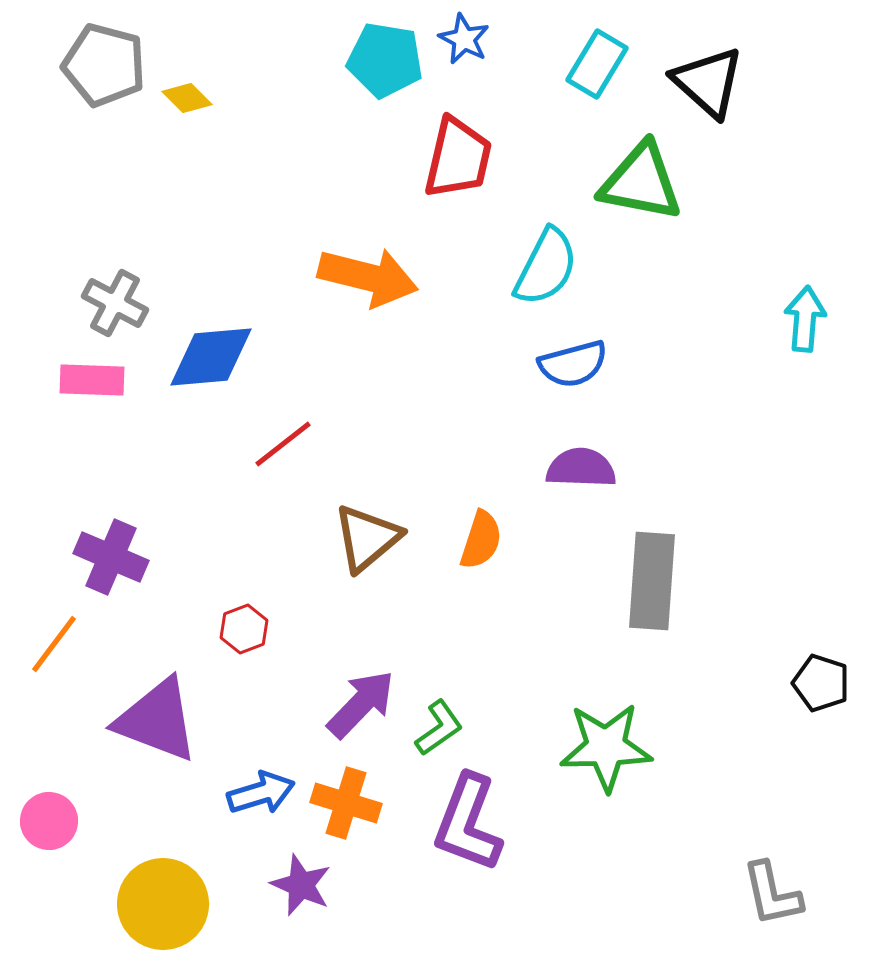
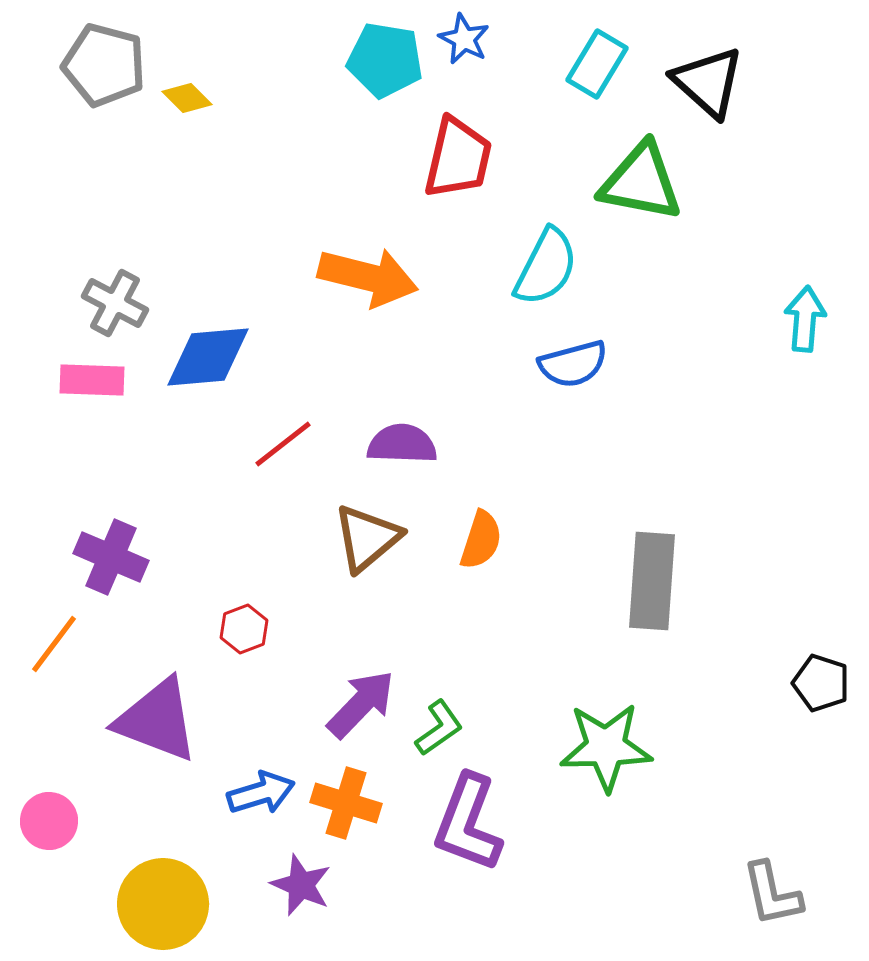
blue diamond: moved 3 px left
purple semicircle: moved 179 px left, 24 px up
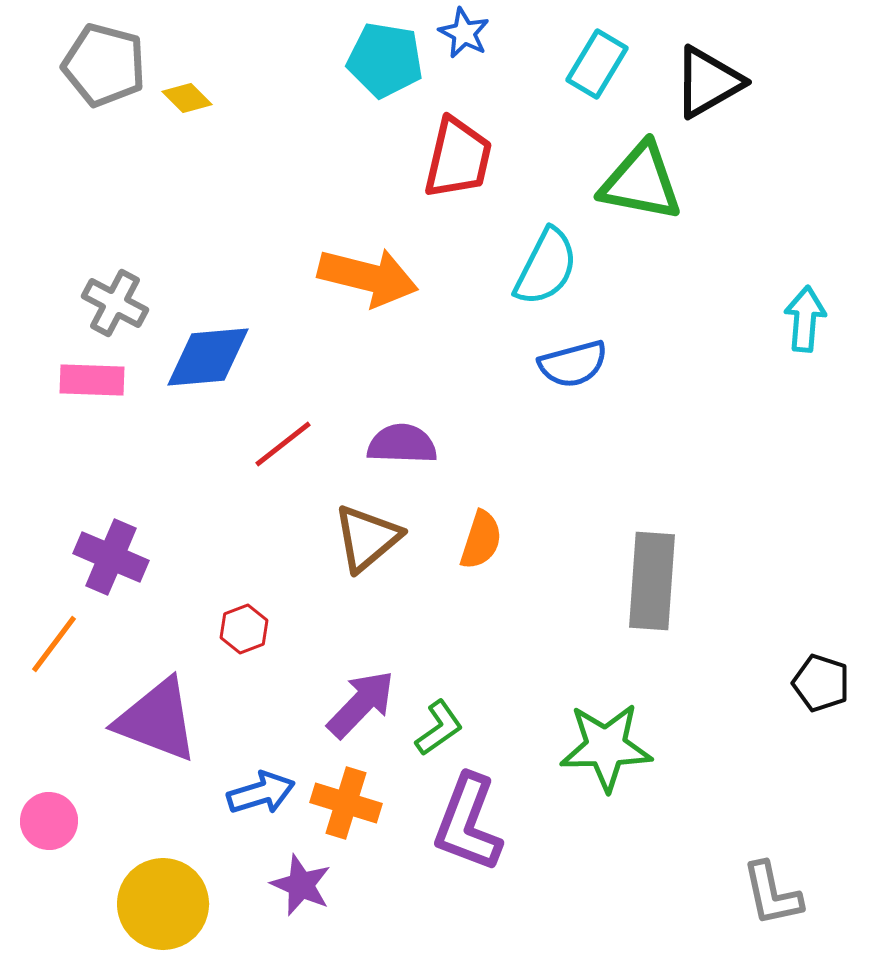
blue star: moved 6 px up
black triangle: rotated 48 degrees clockwise
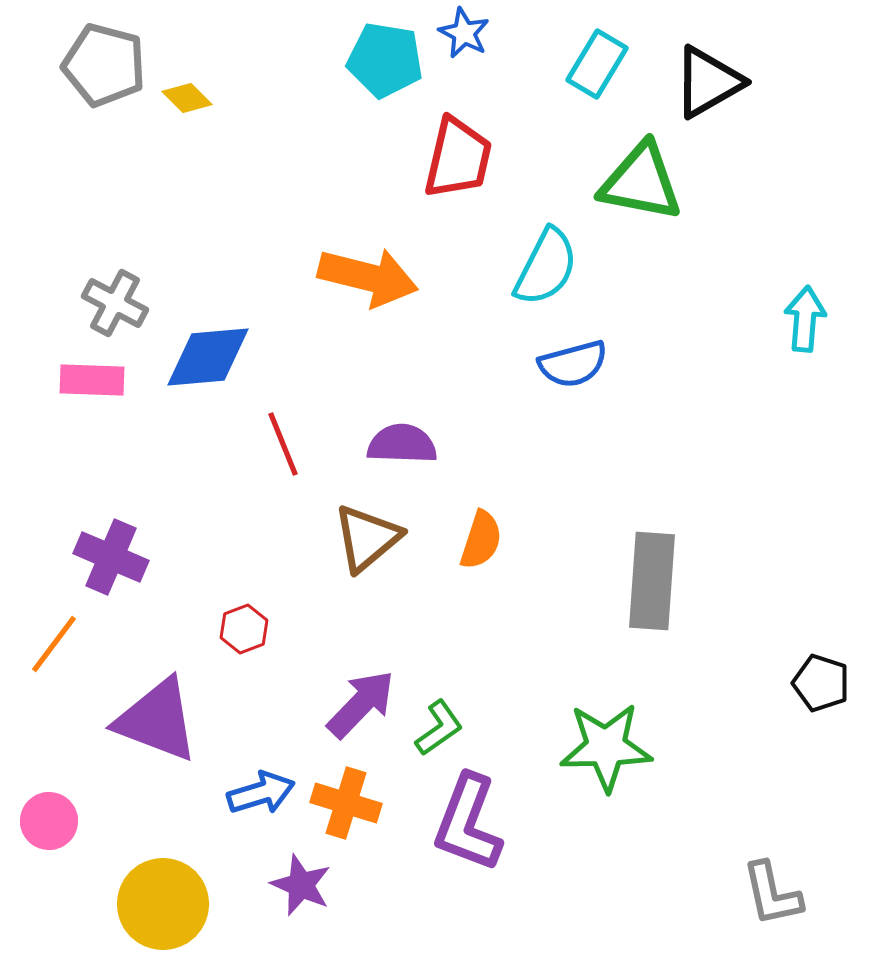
red line: rotated 74 degrees counterclockwise
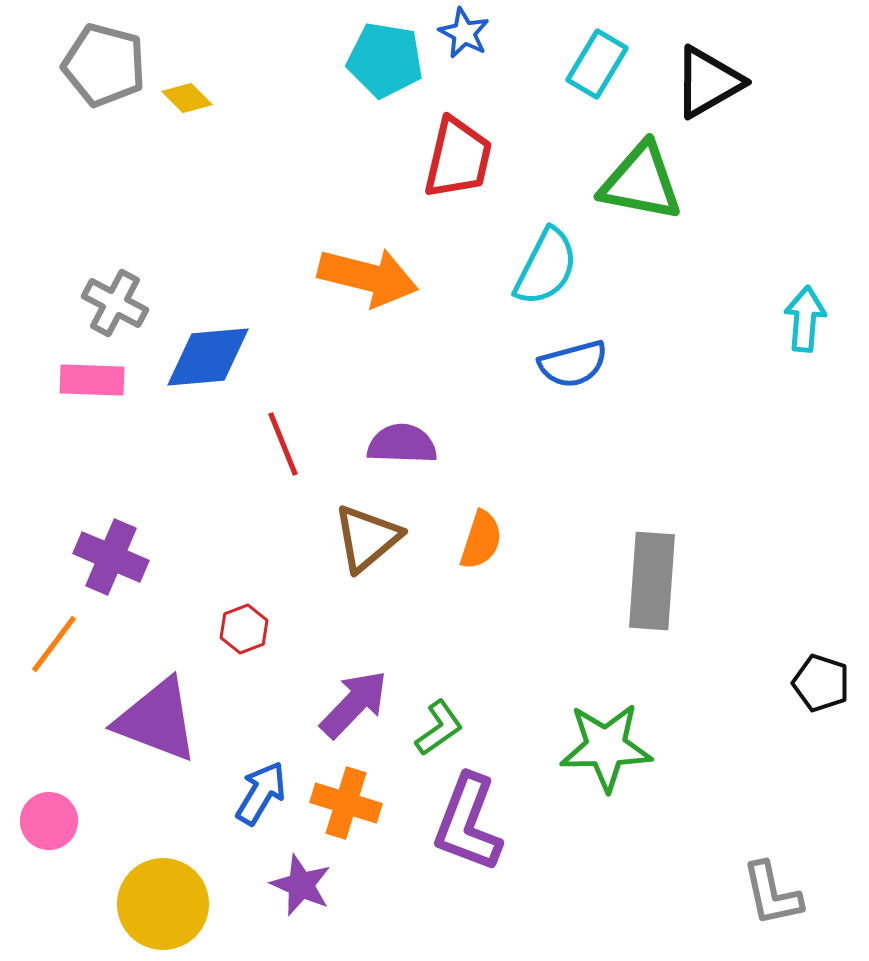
purple arrow: moved 7 px left
blue arrow: rotated 42 degrees counterclockwise
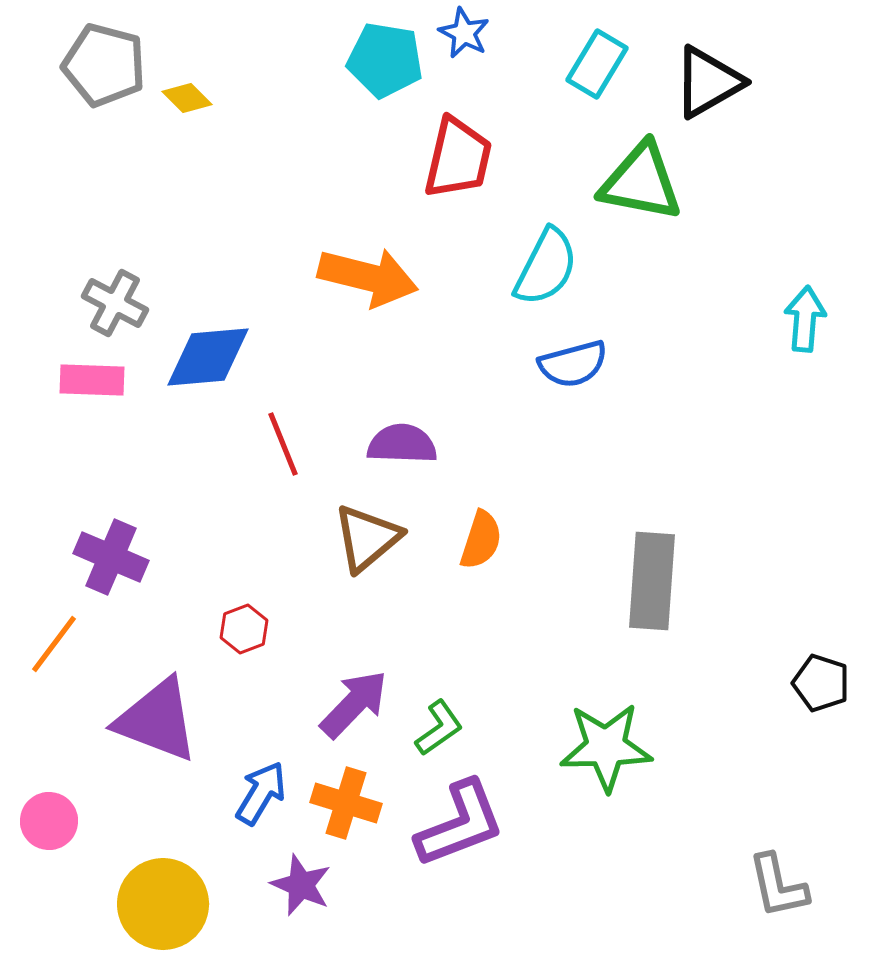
purple L-shape: moved 8 px left, 1 px down; rotated 132 degrees counterclockwise
gray L-shape: moved 6 px right, 8 px up
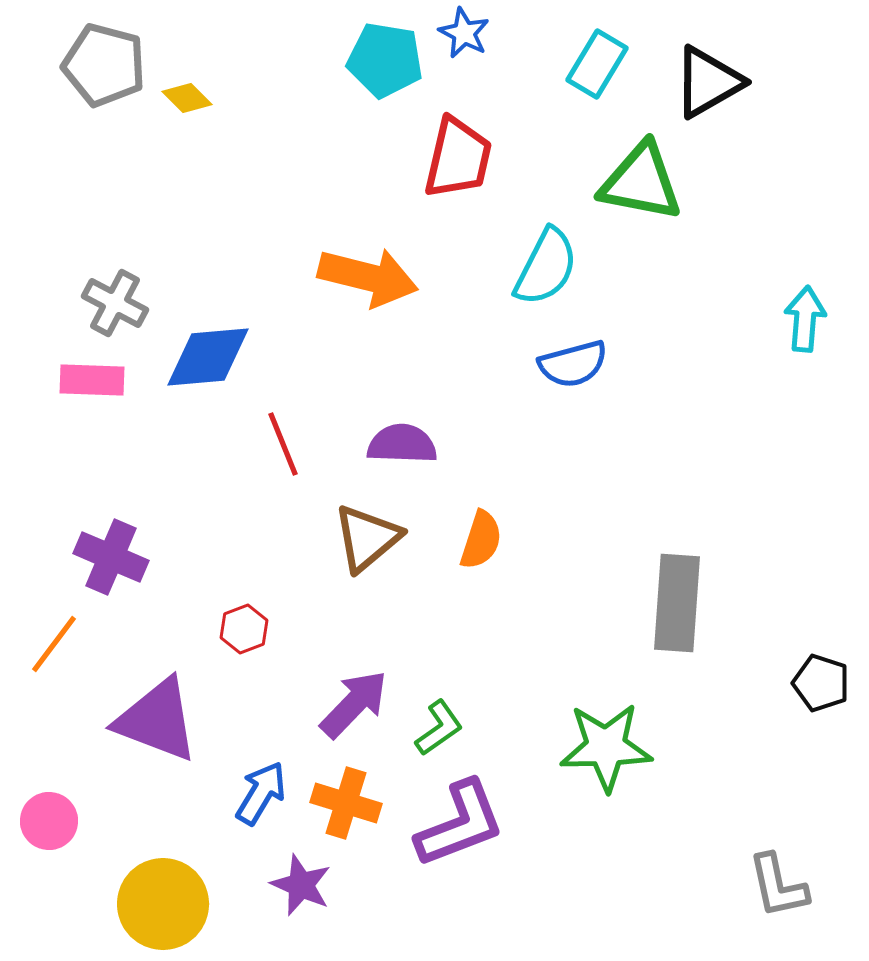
gray rectangle: moved 25 px right, 22 px down
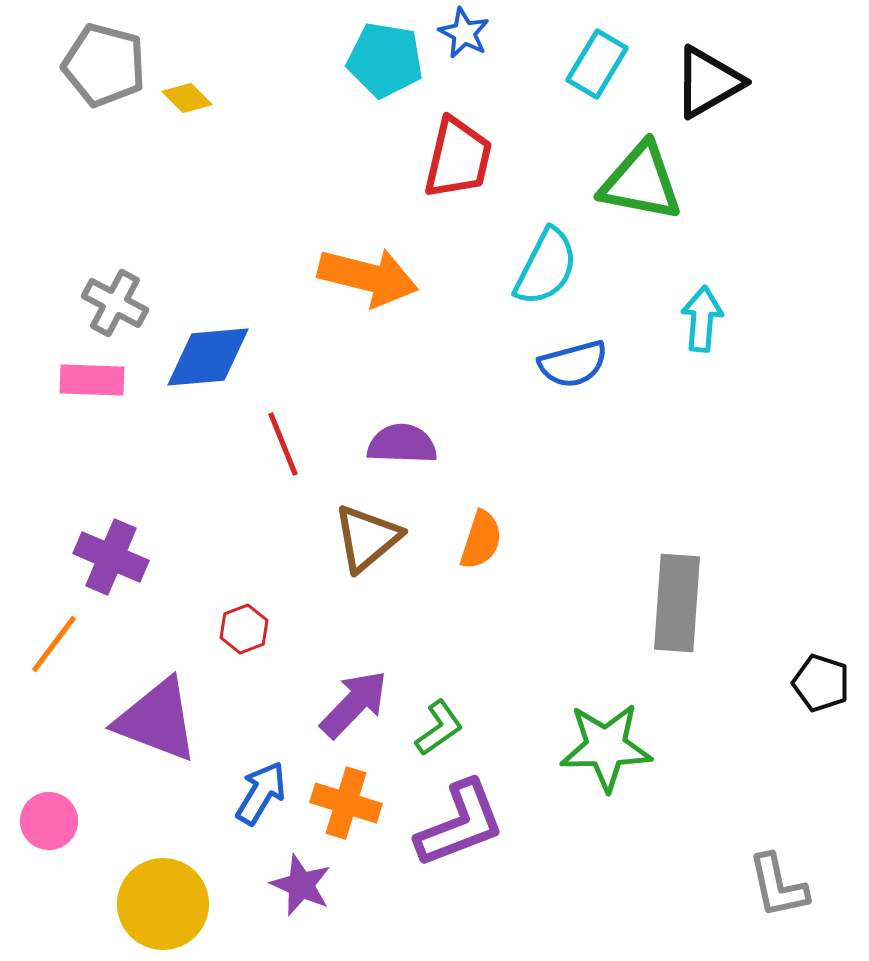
cyan arrow: moved 103 px left
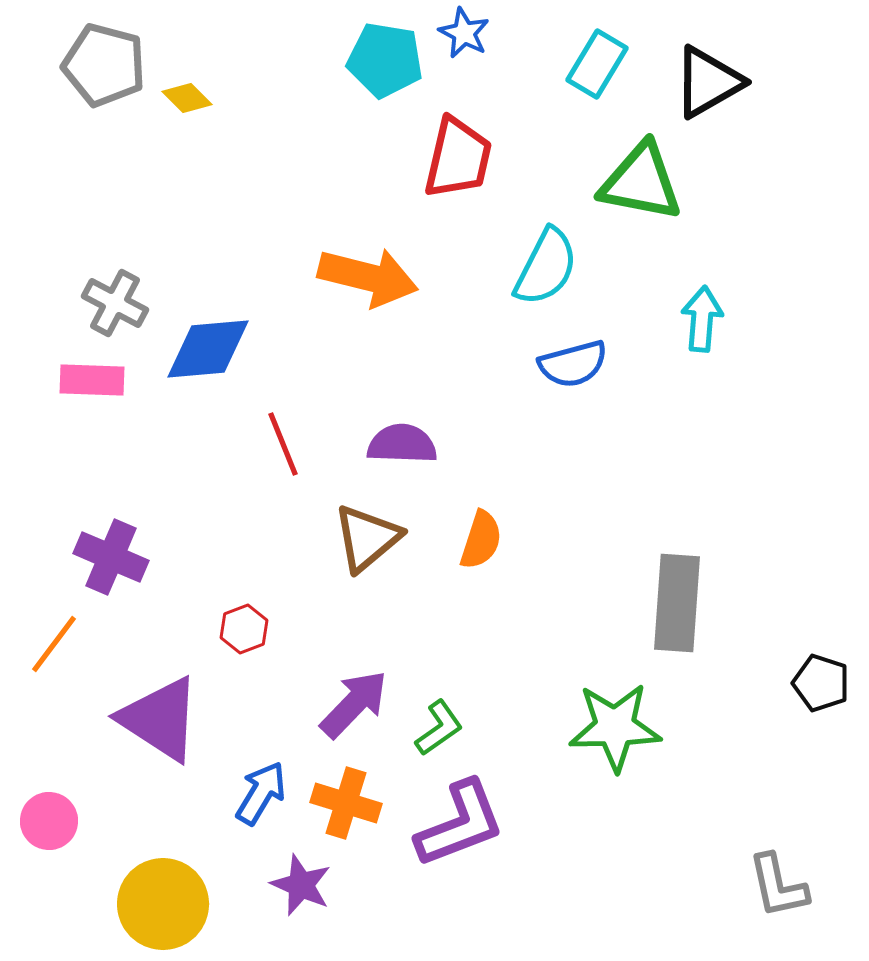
blue diamond: moved 8 px up
purple triangle: moved 3 px right, 1 px up; rotated 12 degrees clockwise
green star: moved 9 px right, 20 px up
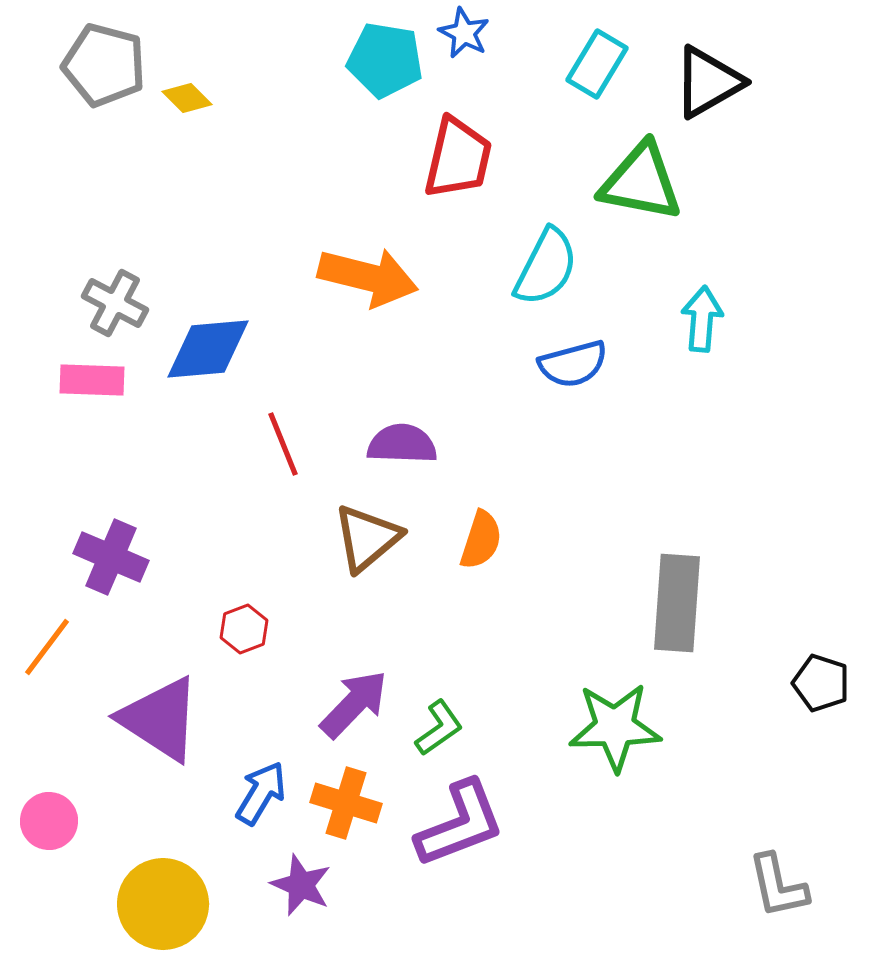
orange line: moved 7 px left, 3 px down
